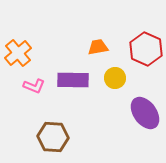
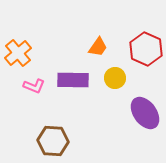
orange trapezoid: rotated 135 degrees clockwise
brown hexagon: moved 4 px down
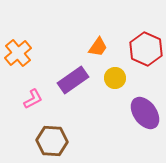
purple rectangle: rotated 36 degrees counterclockwise
pink L-shape: moved 1 px left, 13 px down; rotated 50 degrees counterclockwise
brown hexagon: moved 1 px left
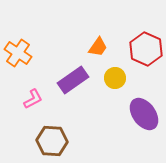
orange cross: rotated 16 degrees counterclockwise
purple ellipse: moved 1 px left, 1 px down
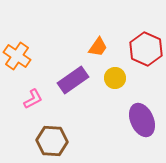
orange cross: moved 1 px left, 3 px down
purple ellipse: moved 2 px left, 6 px down; rotated 12 degrees clockwise
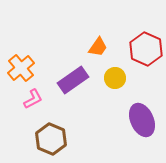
orange cross: moved 4 px right, 12 px down; rotated 16 degrees clockwise
brown hexagon: moved 1 px left, 2 px up; rotated 20 degrees clockwise
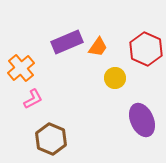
purple rectangle: moved 6 px left, 38 px up; rotated 12 degrees clockwise
